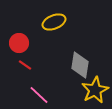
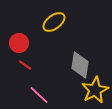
yellow ellipse: rotated 15 degrees counterclockwise
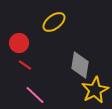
pink line: moved 4 px left
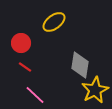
red circle: moved 2 px right
red line: moved 2 px down
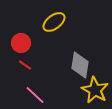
red line: moved 2 px up
yellow star: rotated 16 degrees counterclockwise
